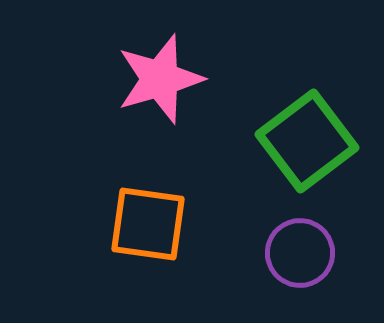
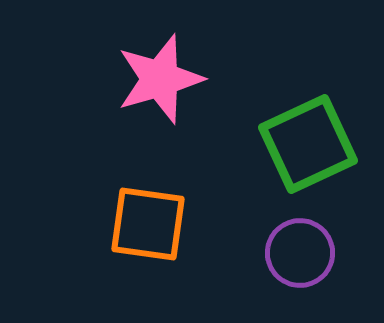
green square: moved 1 px right, 3 px down; rotated 12 degrees clockwise
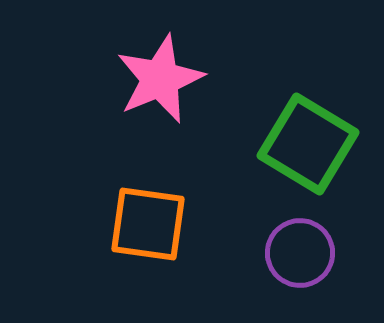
pink star: rotated 6 degrees counterclockwise
green square: rotated 34 degrees counterclockwise
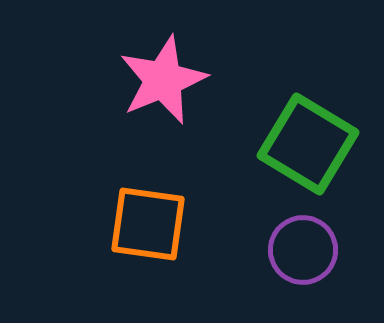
pink star: moved 3 px right, 1 px down
purple circle: moved 3 px right, 3 px up
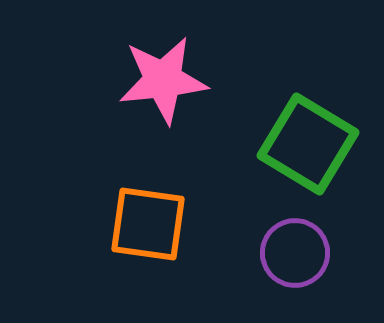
pink star: rotated 16 degrees clockwise
purple circle: moved 8 px left, 3 px down
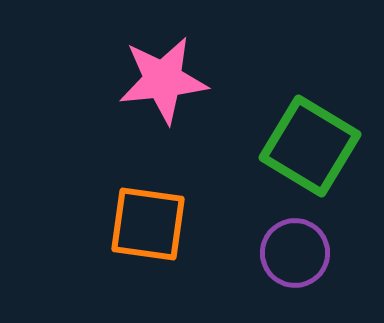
green square: moved 2 px right, 2 px down
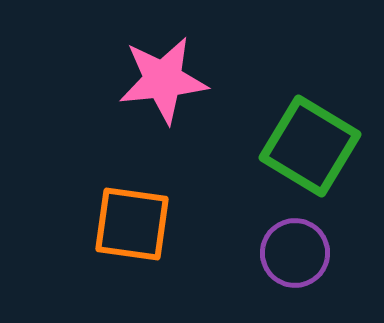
orange square: moved 16 px left
